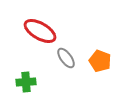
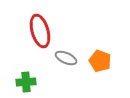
red ellipse: rotated 44 degrees clockwise
gray ellipse: rotated 30 degrees counterclockwise
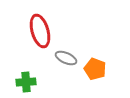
orange pentagon: moved 5 px left, 8 px down
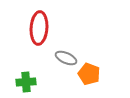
red ellipse: moved 1 px left, 3 px up; rotated 20 degrees clockwise
orange pentagon: moved 6 px left, 5 px down
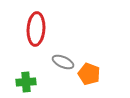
red ellipse: moved 3 px left, 1 px down
gray ellipse: moved 3 px left, 4 px down
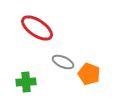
red ellipse: moved 1 px right, 1 px up; rotated 60 degrees counterclockwise
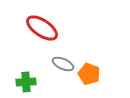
red ellipse: moved 5 px right
gray ellipse: moved 2 px down
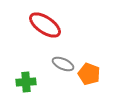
red ellipse: moved 3 px right, 3 px up
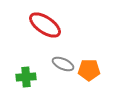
orange pentagon: moved 4 px up; rotated 20 degrees counterclockwise
green cross: moved 5 px up
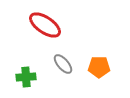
gray ellipse: rotated 25 degrees clockwise
orange pentagon: moved 10 px right, 3 px up
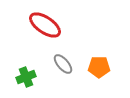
green cross: rotated 18 degrees counterclockwise
